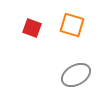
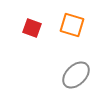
gray ellipse: rotated 16 degrees counterclockwise
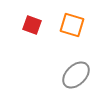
red square: moved 3 px up
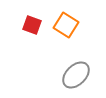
orange square: moved 6 px left; rotated 15 degrees clockwise
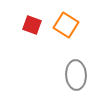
gray ellipse: rotated 48 degrees counterclockwise
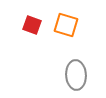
orange square: rotated 15 degrees counterclockwise
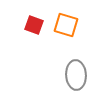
red square: moved 2 px right
